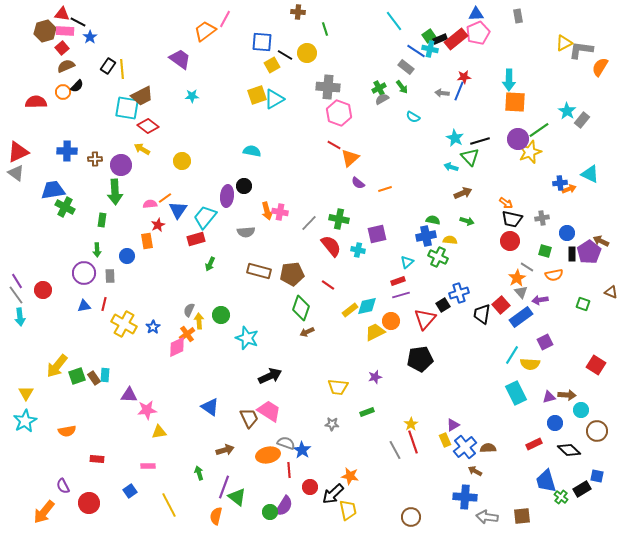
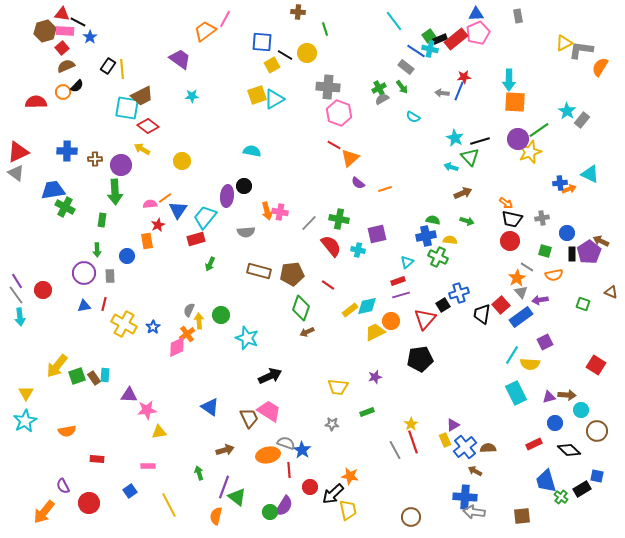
gray arrow at (487, 517): moved 13 px left, 5 px up
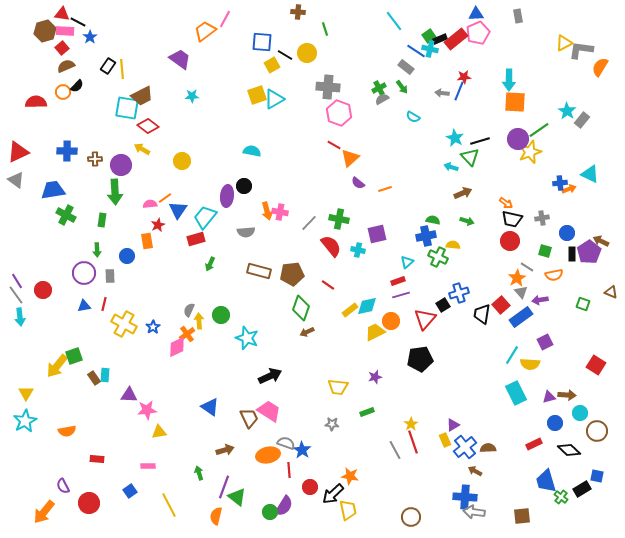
gray triangle at (16, 173): moved 7 px down
green cross at (65, 207): moved 1 px right, 8 px down
yellow semicircle at (450, 240): moved 3 px right, 5 px down
green square at (77, 376): moved 3 px left, 20 px up
cyan circle at (581, 410): moved 1 px left, 3 px down
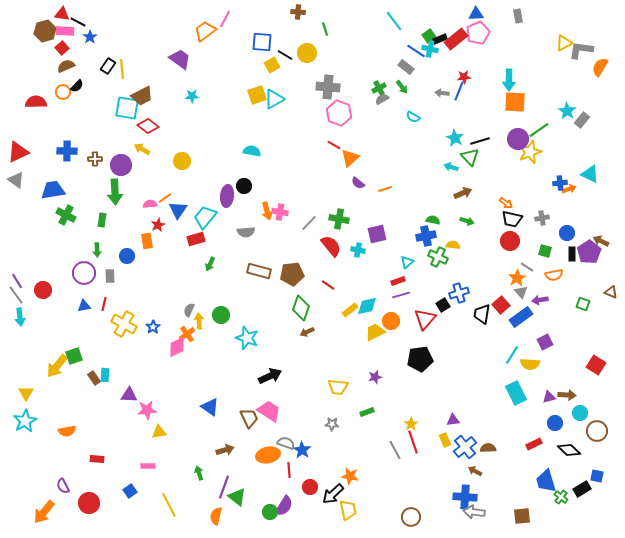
purple triangle at (453, 425): moved 5 px up; rotated 24 degrees clockwise
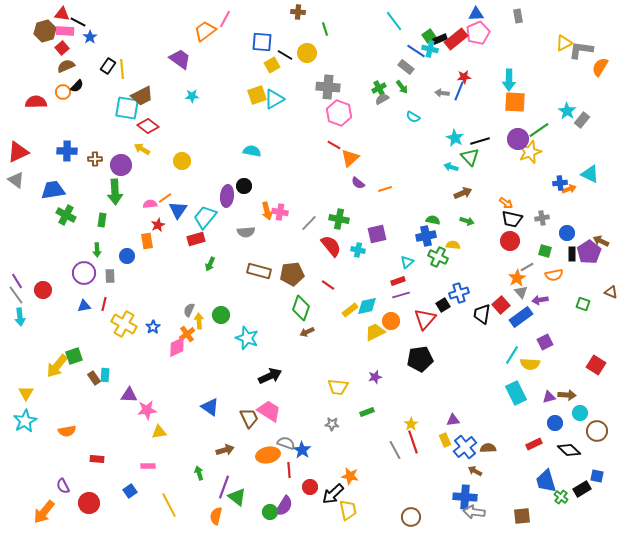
gray line at (527, 267): rotated 64 degrees counterclockwise
